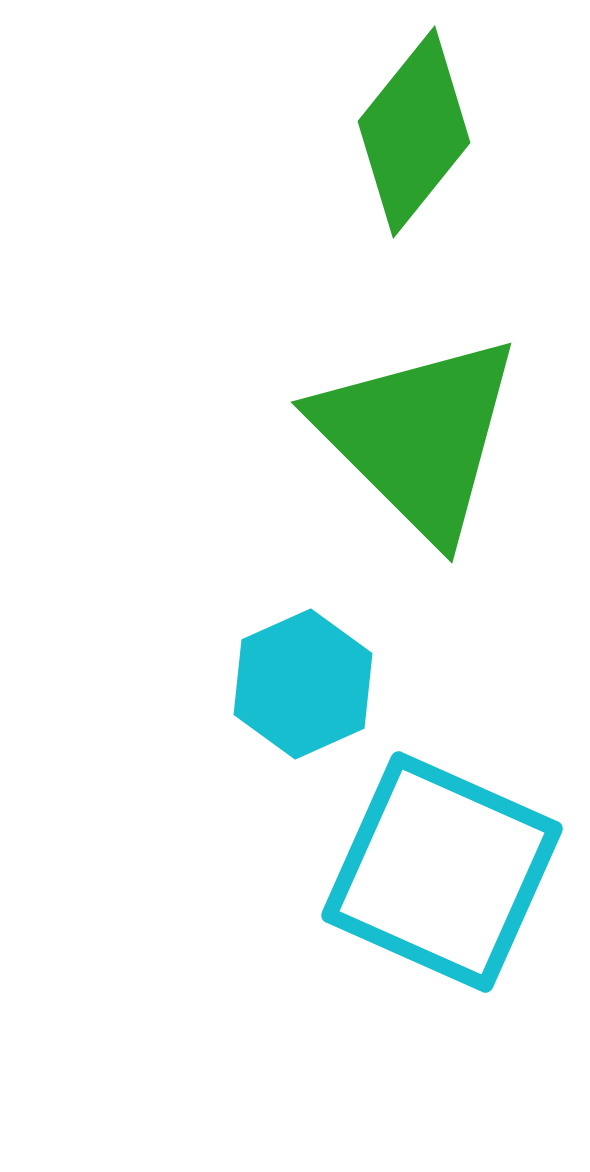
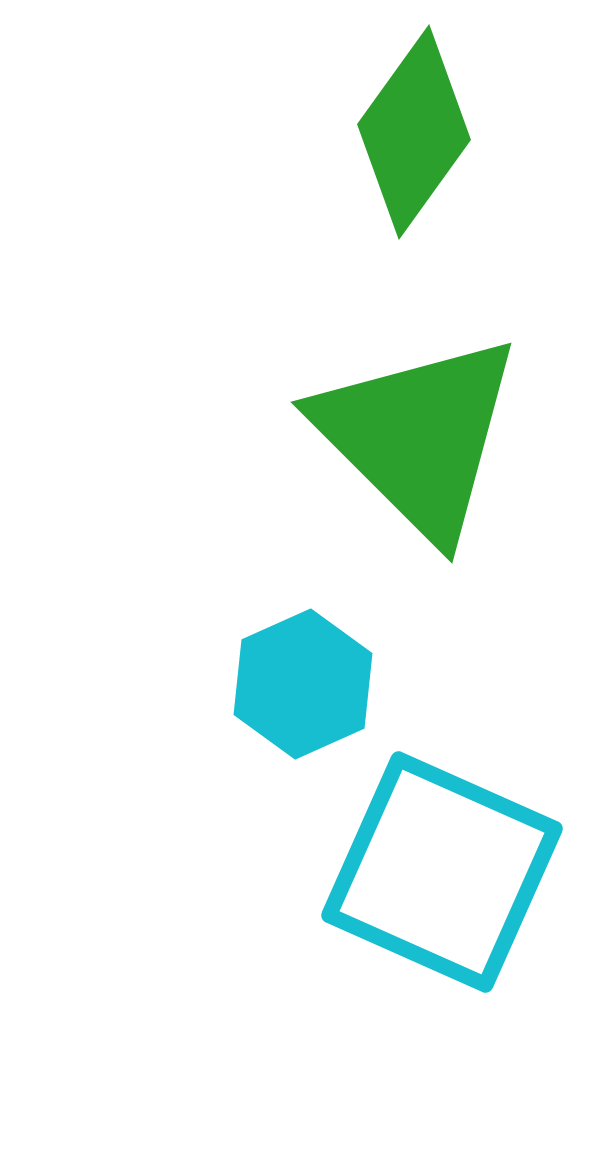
green diamond: rotated 3 degrees counterclockwise
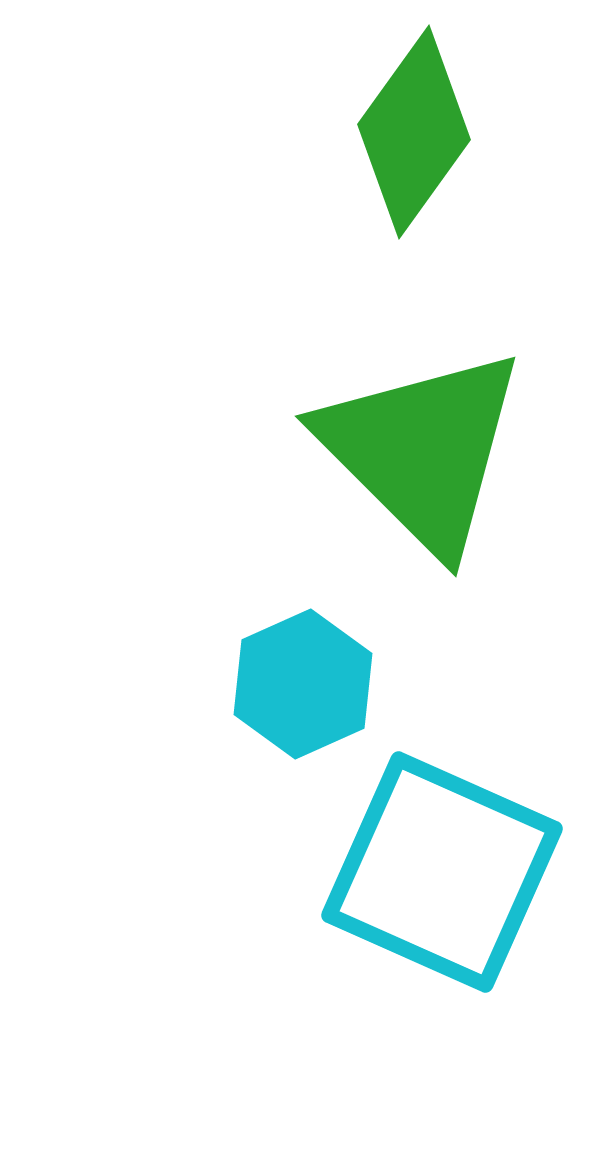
green triangle: moved 4 px right, 14 px down
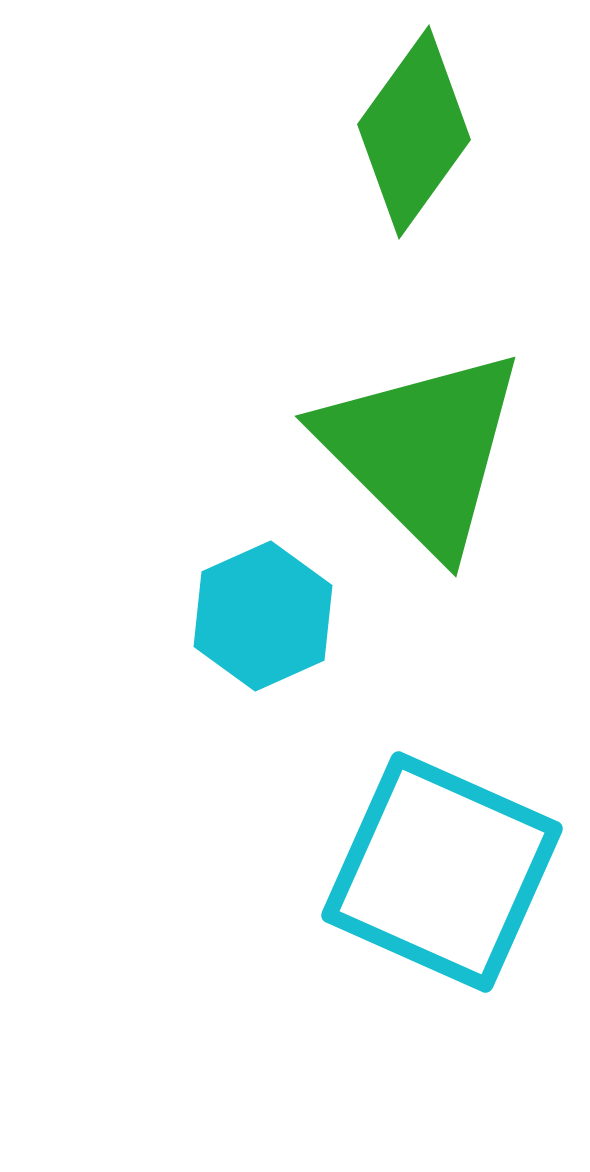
cyan hexagon: moved 40 px left, 68 px up
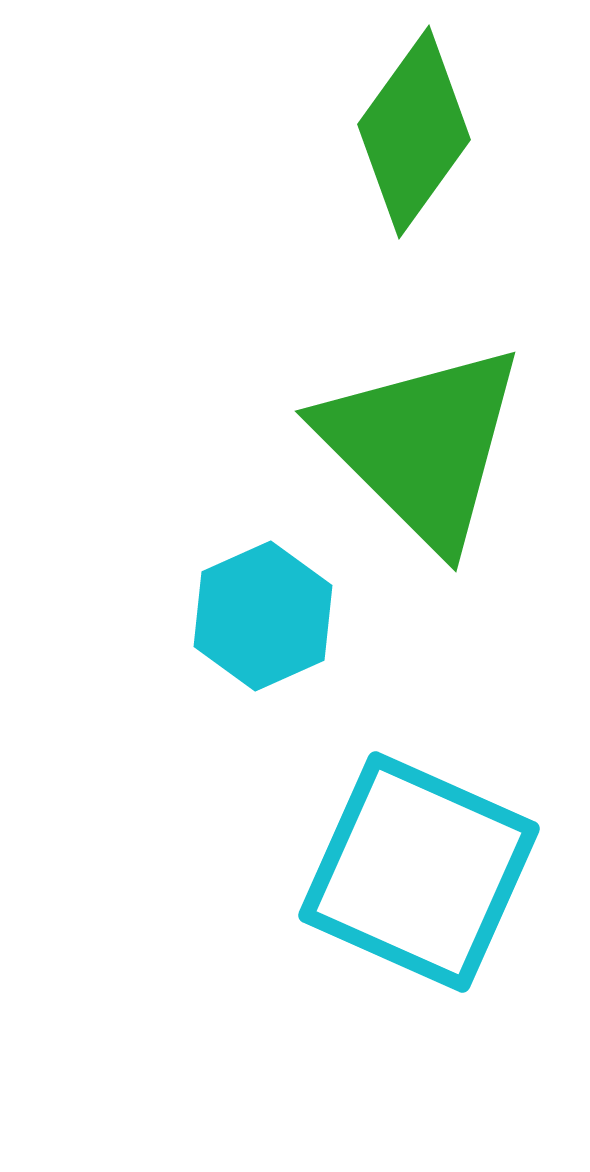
green triangle: moved 5 px up
cyan square: moved 23 px left
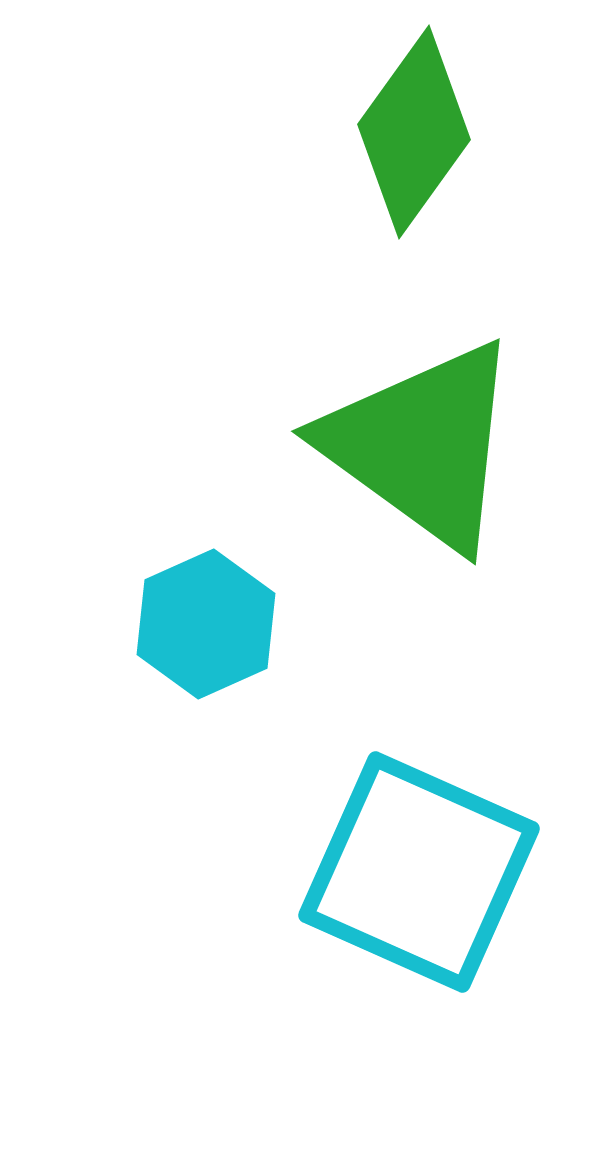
green triangle: rotated 9 degrees counterclockwise
cyan hexagon: moved 57 px left, 8 px down
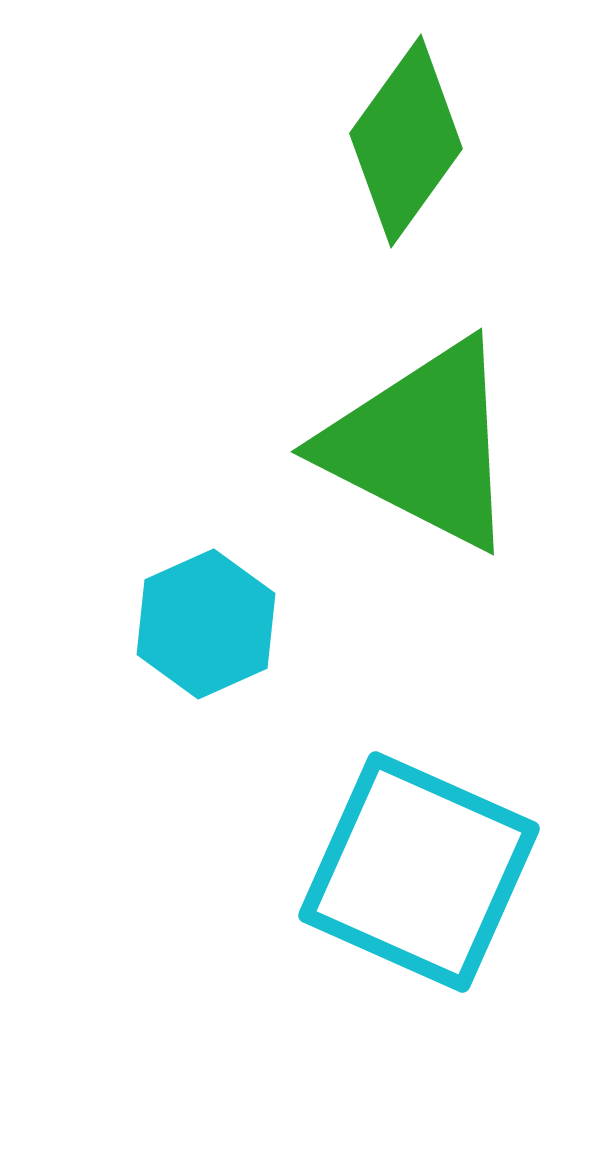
green diamond: moved 8 px left, 9 px down
green triangle: rotated 9 degrees counterclockwise
